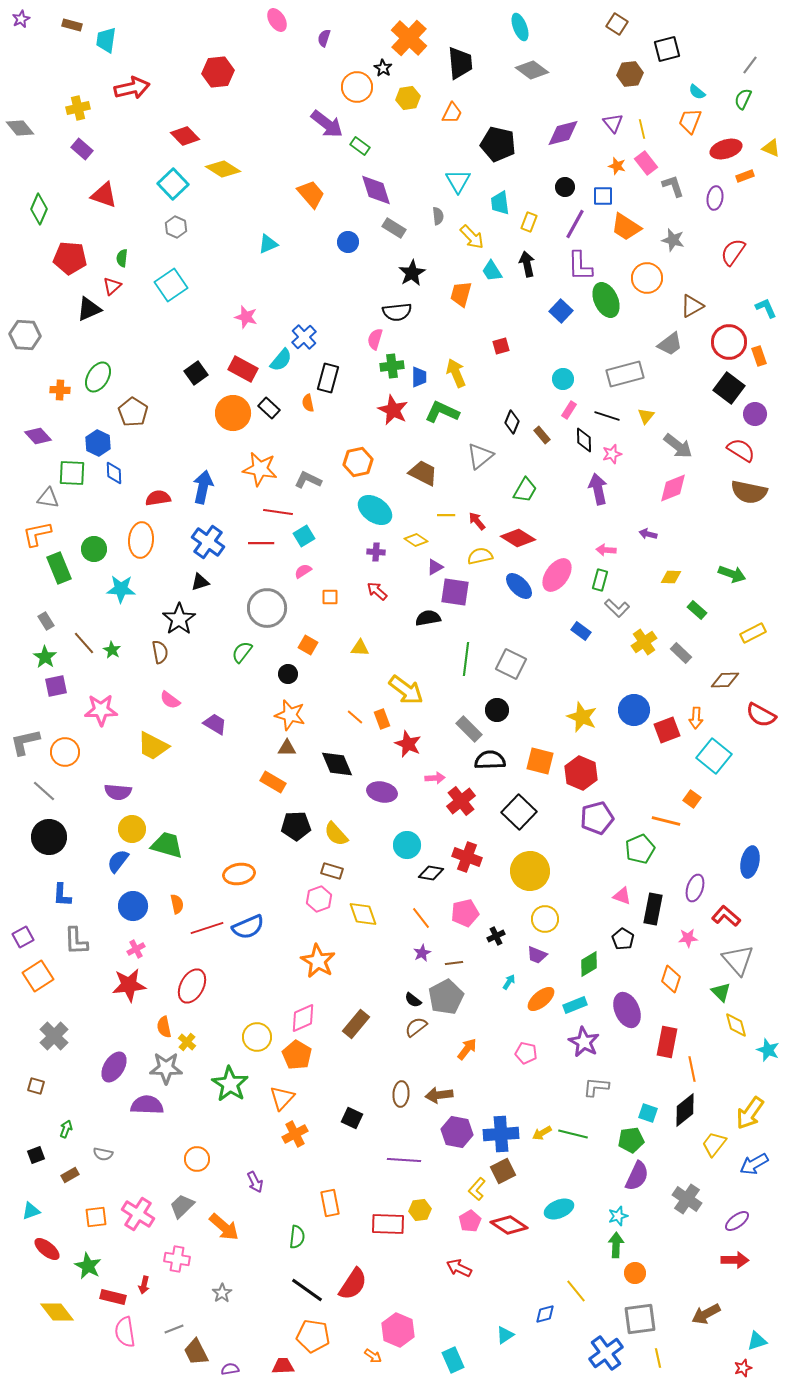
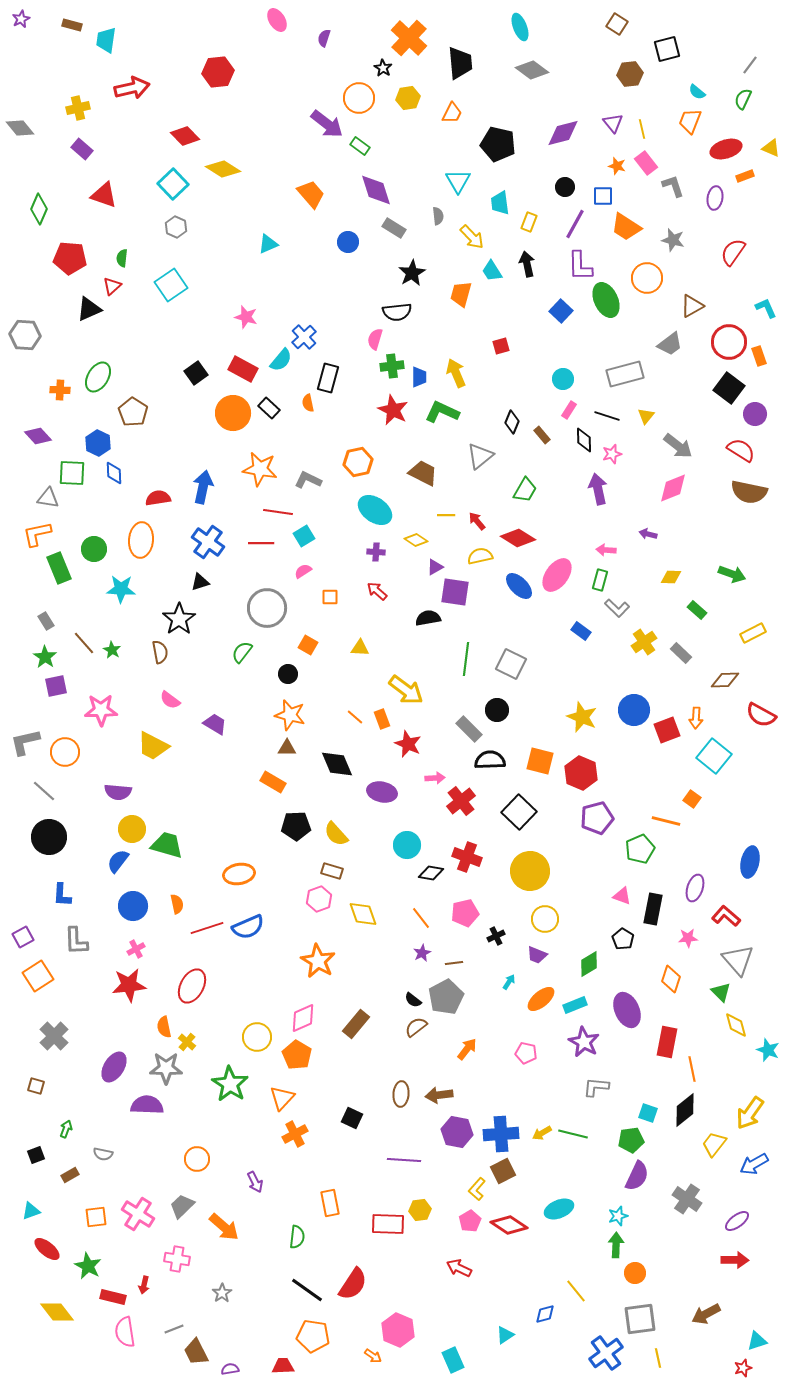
orange circle at (357, 87): moved 2 px right, 11 px down
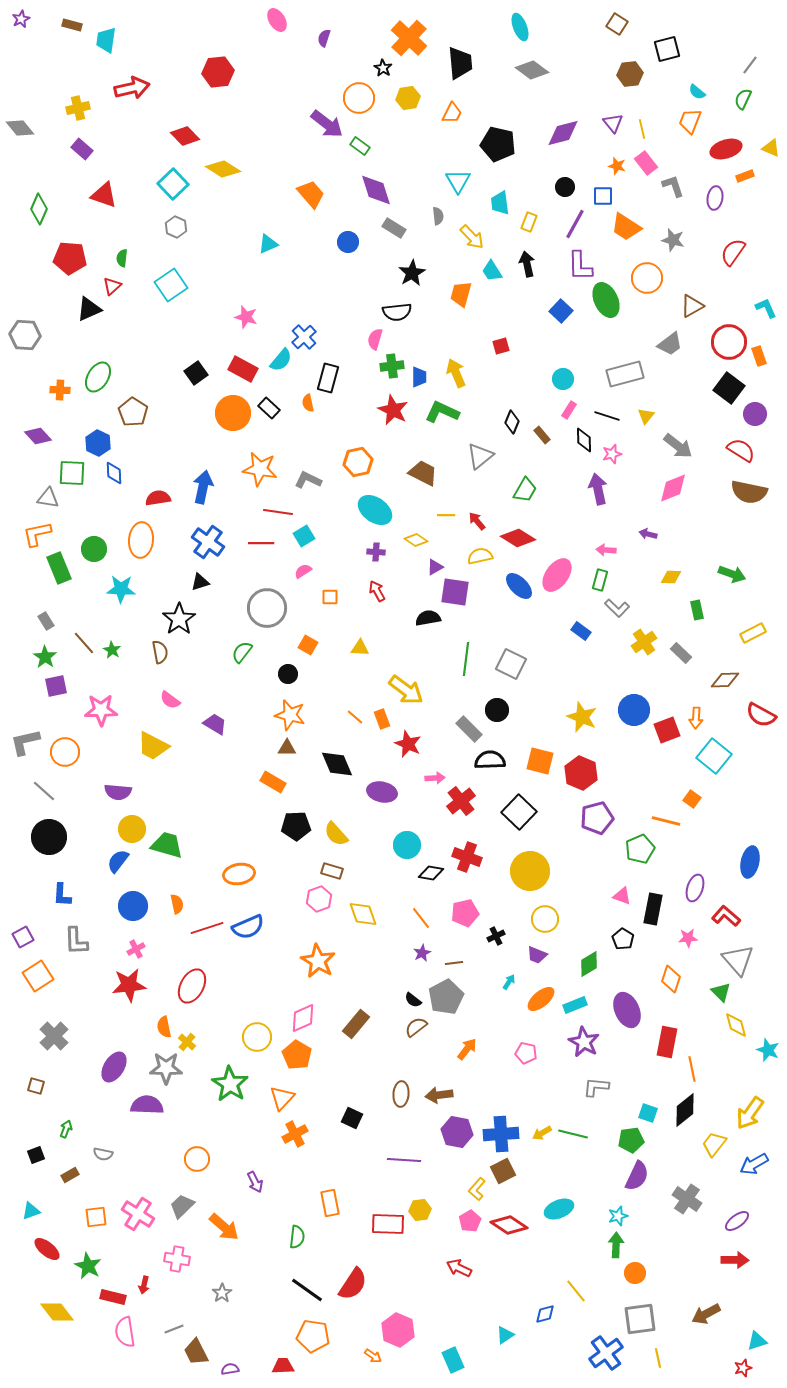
red arrow at (377, 591): rotated 20 degrees clockwise
green rectangle at (697, 610): rotated 36 degrees clockwise
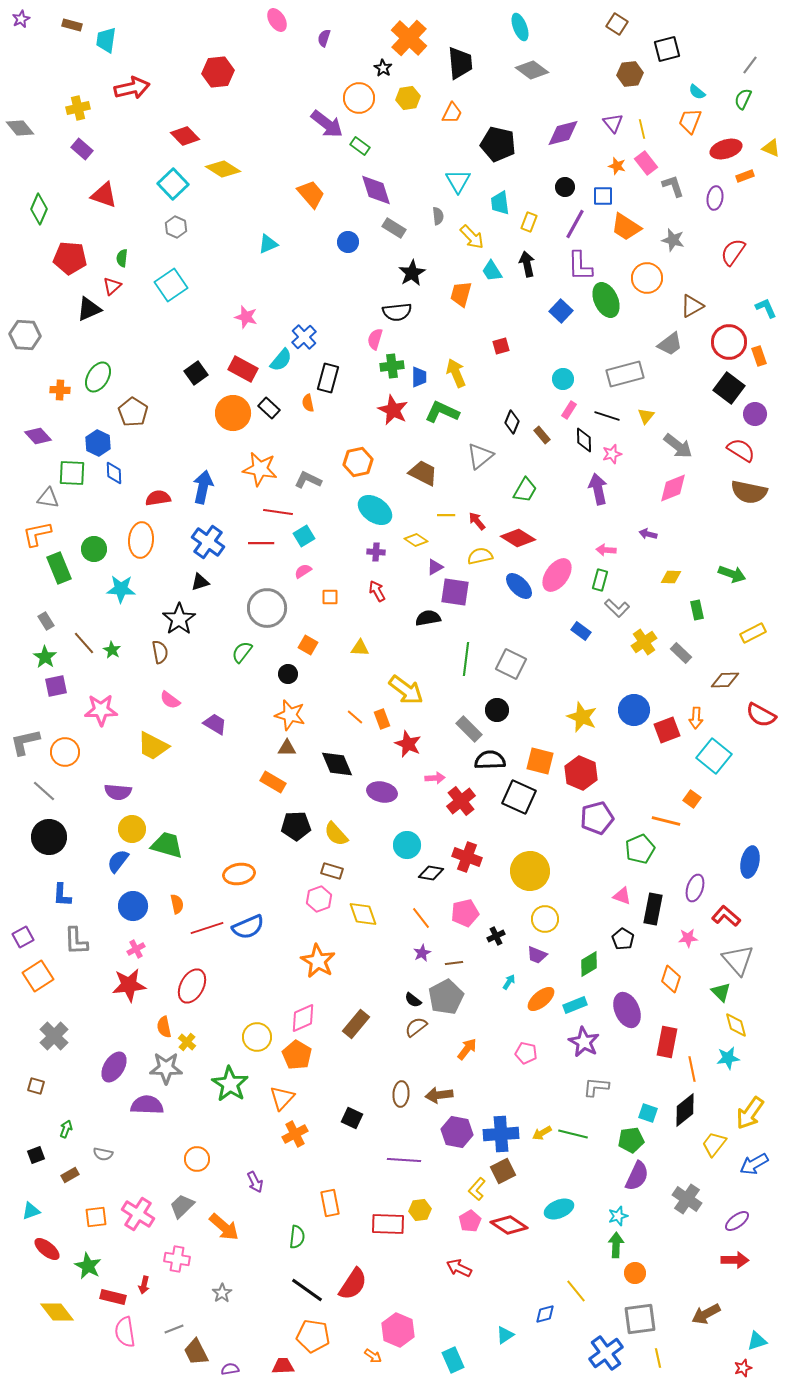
black square at (519, 812): moved 15 px up; rotated 20 degrees counterclockwise
cyan star at (768, 1050): moved 40 px left, 8 px down; rotated 30 degrees counterclockwise
